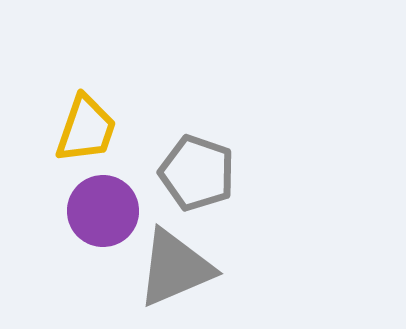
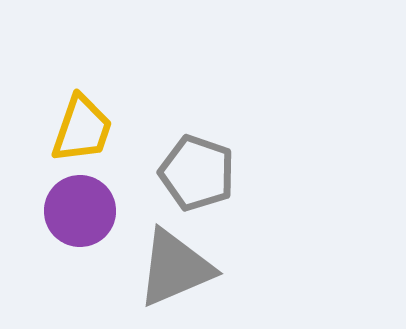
yellow trapezoid: moved 4 px left
purple circle: moved 23 px left
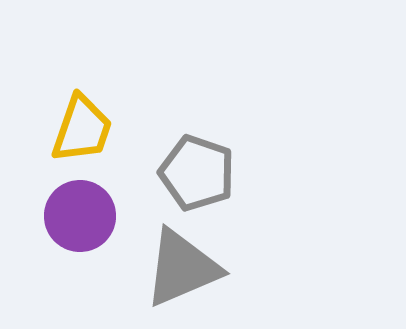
purple circle: moved 5 px down
gray triangle: moved 7 px right
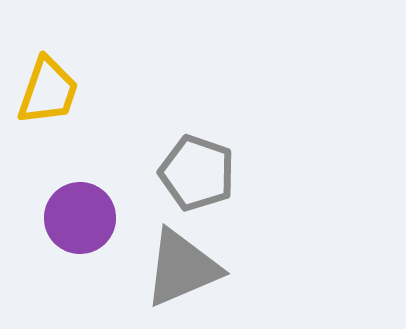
yellow trapezoid: moved 34 px left, 38 px up
purple circle: moved 2 px down
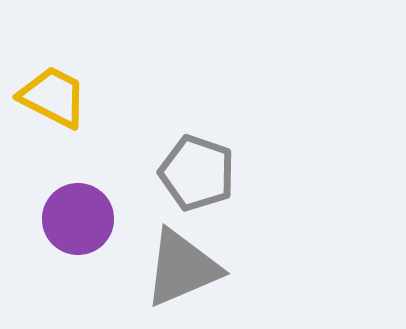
yellow trapezoid: moved 5 px right, 6 px down; rotated 82 degrees counterclockwise
purple circle: moved 2 px left, 1 px down
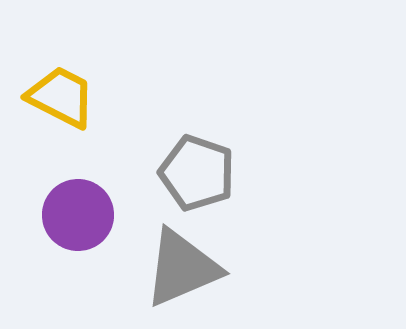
yellow trapezoid: moved 8 px right
purple circle: moved 4 px up
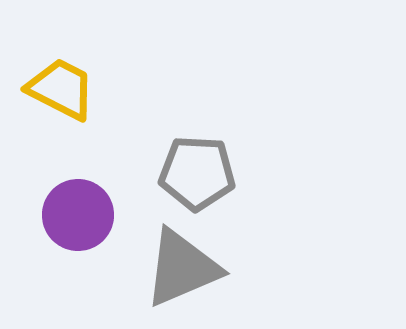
yellow trapezoid: moved 8 px up
gray pentagon: rotated 16 degrees counterclockwise
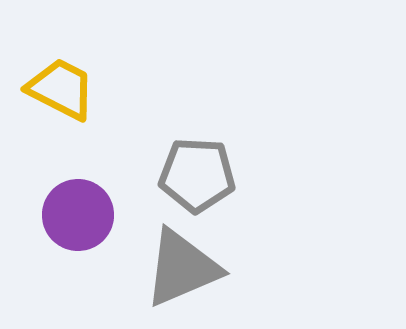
gray pentagon: moved 2 px down
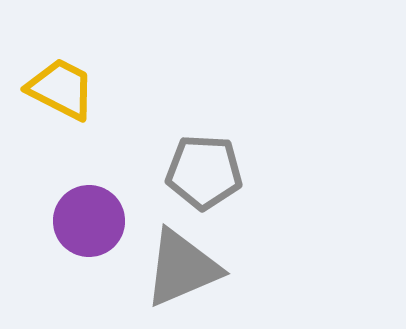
gray pentagon: moved 7 px right, 3 px up
purple circle: moved 11 px right, 6 px down
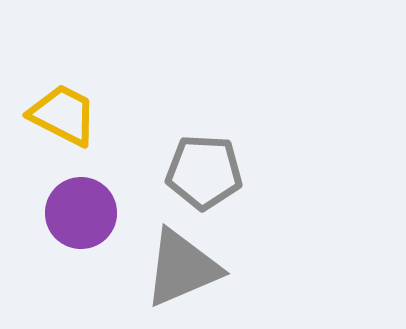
yellow trapezoid: moved 2 px right, 26 px down
purple circle: moved 8 px left, 8 px up
